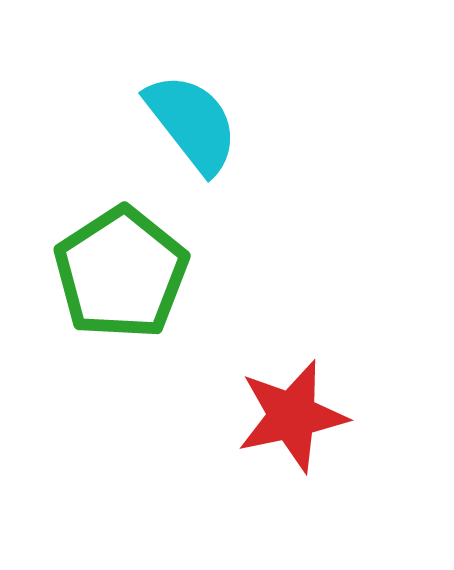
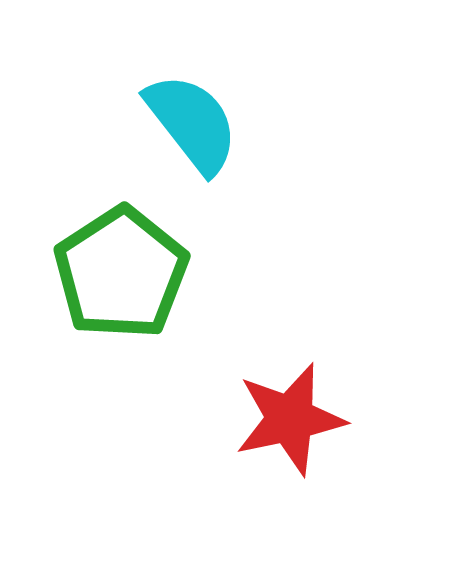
red star: moved 2 px left, 3 px down
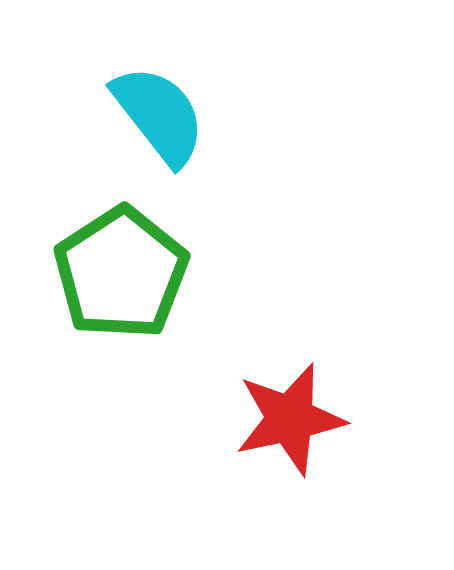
cyan semicircle: moved 33 px left, 8 px up
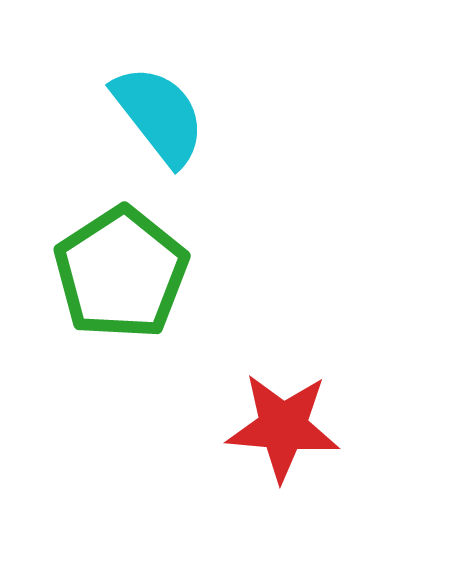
red star: moved 7 px left, 8 px down; rotated 17 degrees clockwise
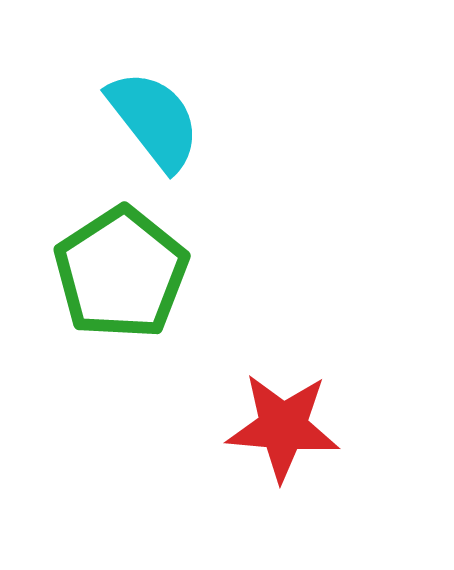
cyan semicircle: moved 5 px left, 5 px down
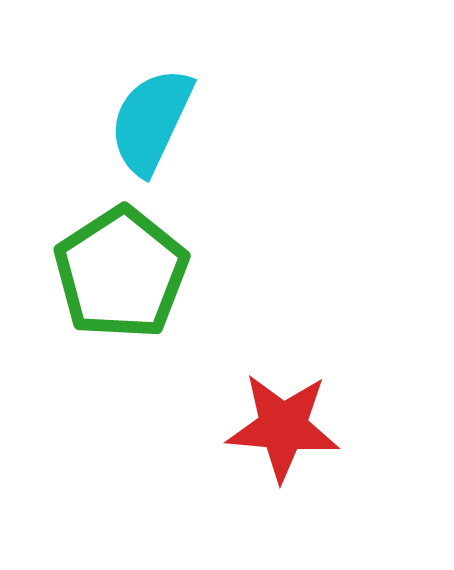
cyan semicircle: moved 3 px left, 1 px down; rotated 117 degrees counterclockwise
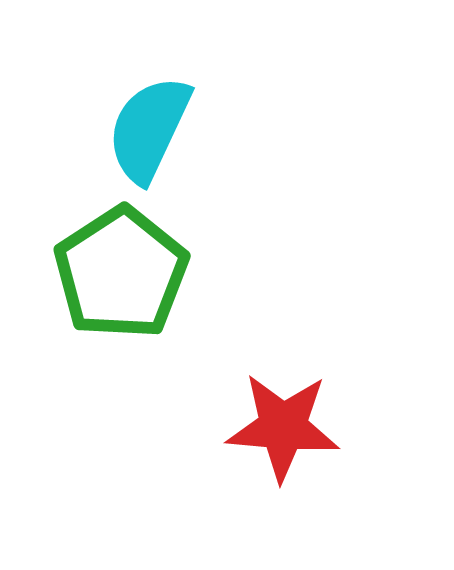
cyan semicircle: moved 2 px left, 8 px down
